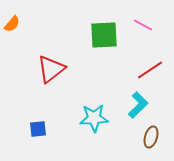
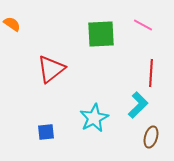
orange semicircle: rotated 96 degrees counterclockwise
green square: moved 3 px left, 1 px up
red line: moved 1 px right, 3 px down; rotated 52 degrees counterclockwise
cyan star: rotated 24 degrees counterclockwise
blue square: moved 8 px right, 3 px down
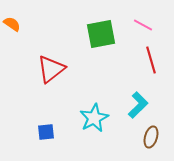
green square: rotated 8 degrees counterclockwise
red line: moved 13 px up; rotated 20 degrees counterclockwise
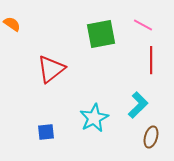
red line: rotated 16 degrees clockwise
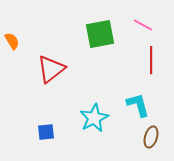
orange semicircle: moved 17 px down; rotated 24 degrees clockwise
green square: moved 1 px left
cyan L-shape: rotated 60 degrees counterclockwise
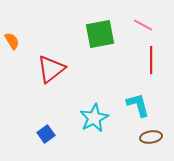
blue square: moved 2 px down; rotated 30 degrees counterclockwise
brown ellipse: rotated 65 degrees clockwise
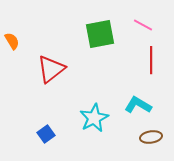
cyan L-shape: rotated 44 degrees counterclockwise
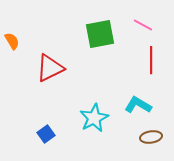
red triangle: moved 1 px left, 1 px up; rotated 12 degrees clockwise
